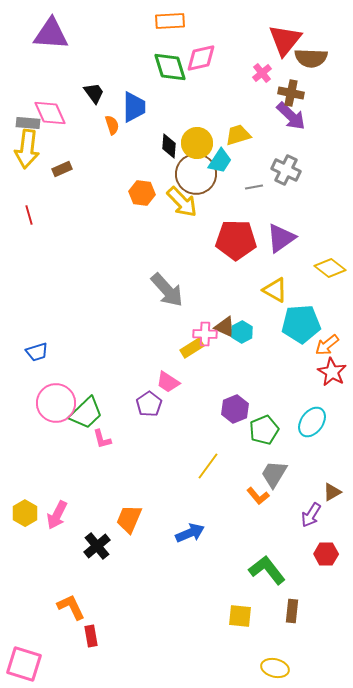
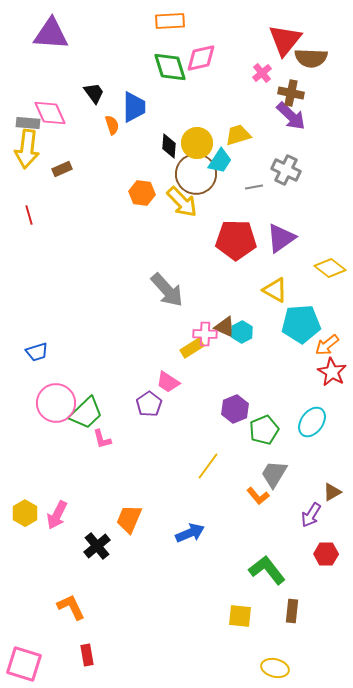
red rectangle at (91, 636): moved 4 px left, 19 px down
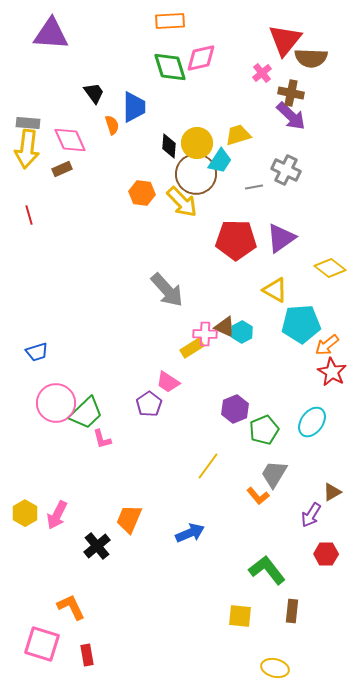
pink diamond at (50, 113): moved 20 px right, 27 px down
pink square at (24, 664): moved 18 px right, 20 px up
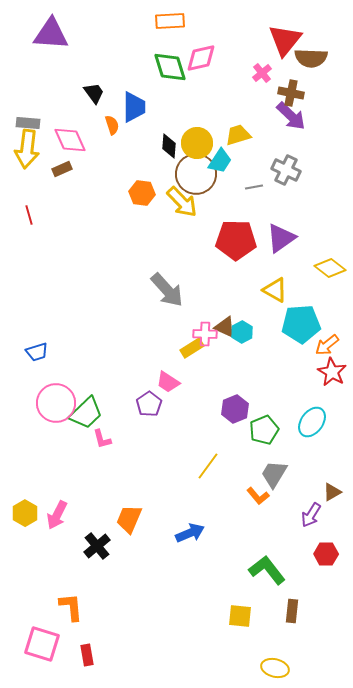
orange L-shape at (71, 607): rotated 20 degrees clockwise
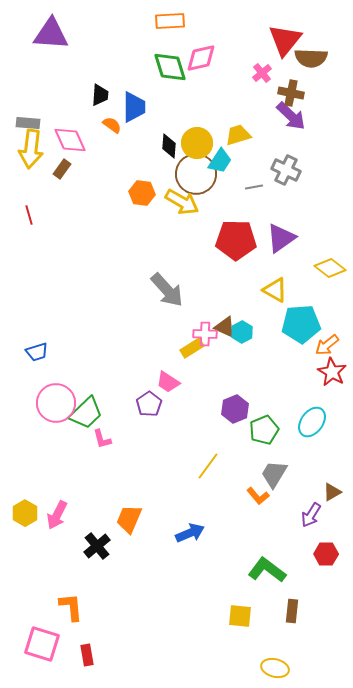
black trapezoid at (94, 93): moved 6 px right, 2 px down; rotated 40 degrees clockwise
orange semicircle at (112, 125): rotated 36 degrees counterclockwise
yellow arrow at (27, 149): moved 4 px right
brown rectangle at (62, 169): rotated 30 degrees counterclockwise
yellow arrow at (182, 202): rotated 16 degrees counterclockwise
green L-shape at (267, 570): rotated 15 degrees counterclockwise
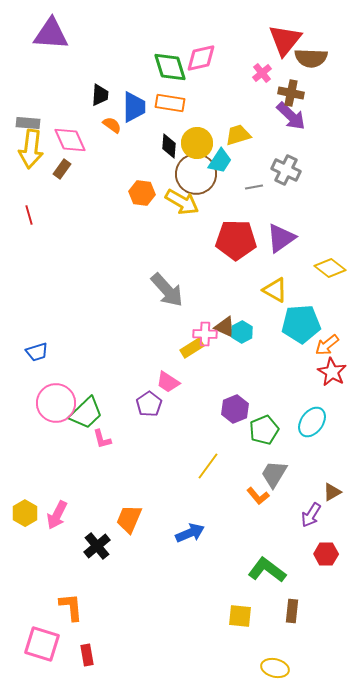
orange rectangle at (170, 21): moved 82 px down; rotated 12 degrees clockwise
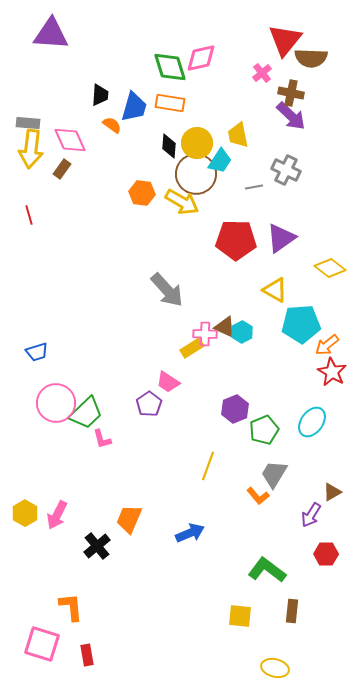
blue trapezoid at (134, 107): rotated 16 degrees clockwise
yellow trapezoid at (238, 135): rotated 84 degrees counterclockwise
yellow line at (208, 466): rotated 16 degrees counterclockwise
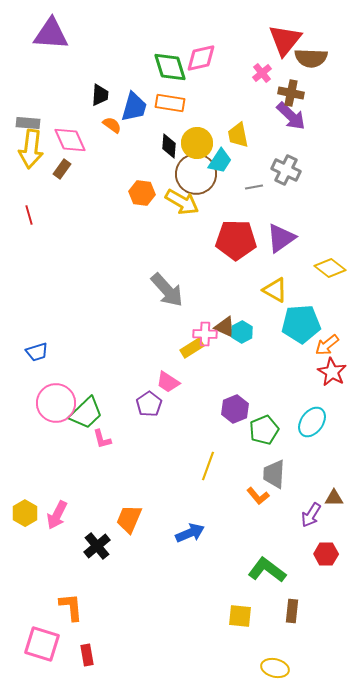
gray trapezoid at (274, 474): rotated 28 degrees counterclockwise
brown triangle at (332, 492): moved 2 px right, 6 px down; rotated 30 degrees clockwise
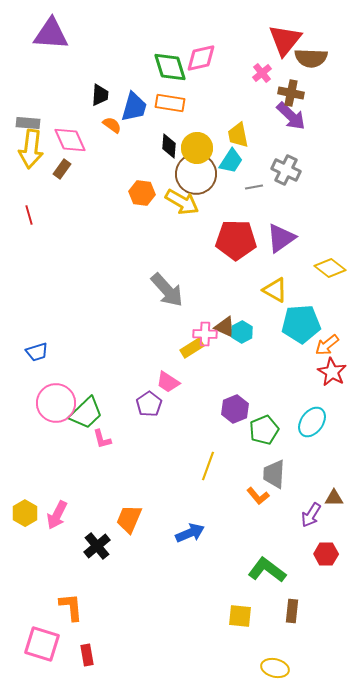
yellow circle at (197, 143): moved 5 px down
cyan trapezoid at (220, 161): moved 11 px right
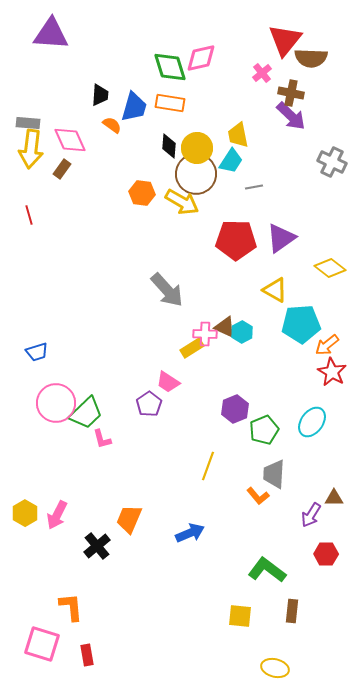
gray cross at (286, 170): moved 46 px right, 8 px up
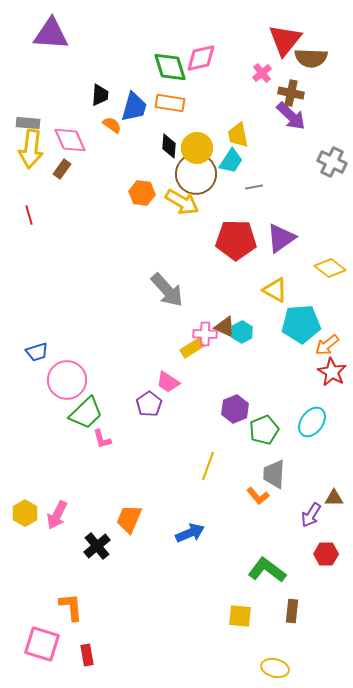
pink circle at (56, 403): moved 11 px right, 23 px up
